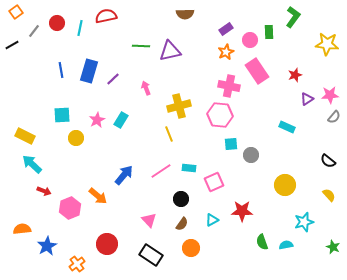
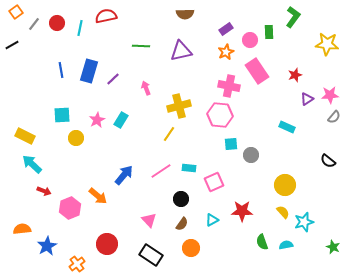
gray line at (34, 31): moved 7 px up
purple triangle at (170, 51): moved 11 px right
yellow line at (169, 134): rotated 56 degrees clockwise
yellow semicircle at (329, 195): moved 46 px left, 17 px down
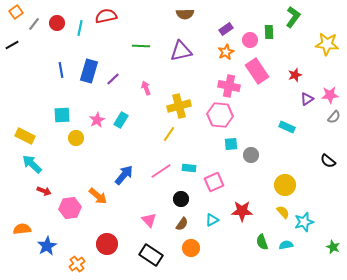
pink hexagon at (70, 208): rotated 15 degrees clockwise
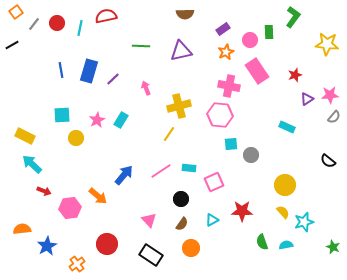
purple rectangle at (226, 29): moved 3 px left
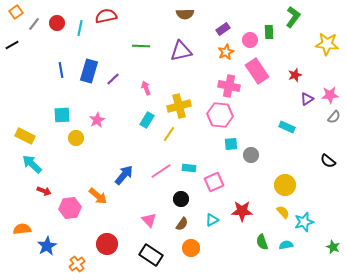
cyan rectangle at (121, 120): moved 26 px right
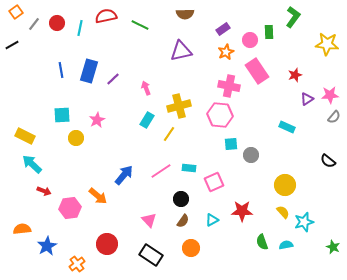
green line at (141, 46): moved 1 px left, 21 px up; rotated 24 degrees clockwise
brown semicircle at (182, 224): moved 1 px right, 3 px up
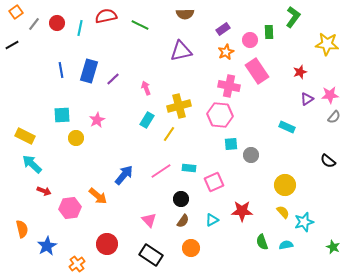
red star at (295, 75): moved 5 px right, 3 px up
orange semicircle at (22, 229): rotated 84 degrees clockwise
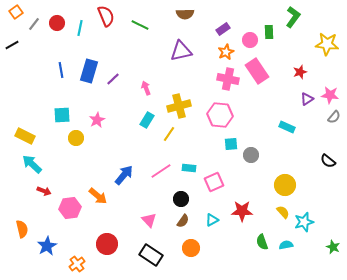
red semicircle at (106, 16): rotated 80 degrees clockwise
pink cross at (229, 86): moved 1 px left, 7 px up
pink star at (330, 95): rotated 12 degrees clockwise
